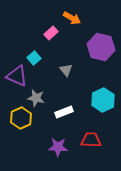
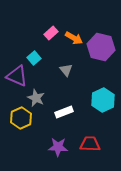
orange arrow: moved 2 px right, 20 px down
gray star: rotated 12 degrees clockwise
red trapezoid: moved 1 px left, 4 px down
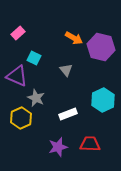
pink rectangle: moved 33 px left
cyan square: rotated 24 degrees counterclockwise
white rectangle: moved 4 px right, 2 px down
purple star: rotated 18 degrees counterclockwise
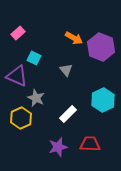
purple hexagon: rotated 8 degrees clockwise
white rectangle: rotated 24 degrees counterclockwise
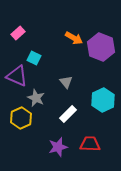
gray triangle: moved 12 px down
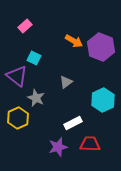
pink rectangle: moved 7 px right, 7 px up
orange arrow: moved 3 px down
purple triangle: rotated 15 degrees clockwise
gray triangle: rotated 32 degrees clockwise
white rectangle: moved 5 px right, 9 px down; rotated 18 degrees clockwise
yellow hexagon: moved 3 px left
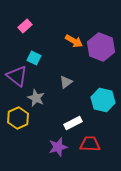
cyan hexagon: rotated 20 degrees counterclockwise
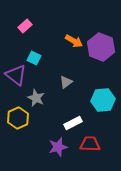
purple triangle: moved 1 px left, 1 px up
cyan hexagon: rotated 20 degrees counterclockwise
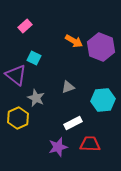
gray triangle: moved 2 px right, 5 px down; rotated 16 degrees clockwise
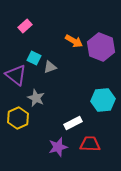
gray triangle: moved 18 px left, 20 px up
